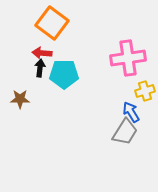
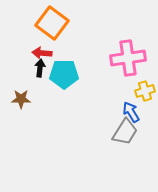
brown star: moved 1 px right
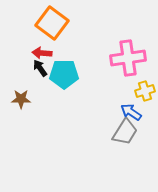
black arrow: rotated 42 degrees counterclockwise
blue arrow: rotated 25 degrees counterclockwise
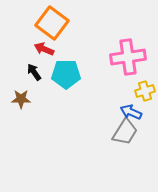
red arrow: moved 2 px right, 4 px up; rotated 18 degrees clockwise
pink cross: moved 1 px up
black arrow: moved 6 px left, 4 px down
cyan pentagon: moved 2 px right
blue arrow: rotated 10 degrees counterclockwise
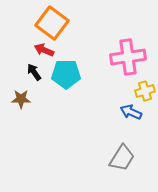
red arrow: moved 1 px down
gray trapezoid: moved 3 px left, 26 px down
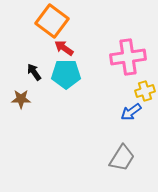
orange square: moved 2 px up
red arrow: moved 20 px right, 2 px up; rotated 12 degrees clockwise
blue arrow: rotated 60 degrees counterclockwise
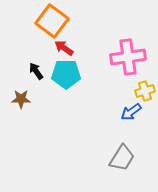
black arrow: moved 2 px right, 1 px up
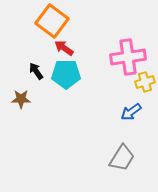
yellow cross: moved 9 px up
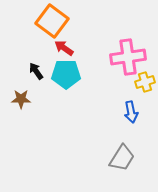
blue arrow: rotated 65 degrees counterclockwise
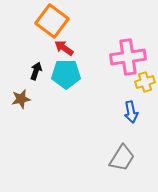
black arrow: rotated 54 degrees clockwise
brown star: rotated 12 degrees counterclockwise
